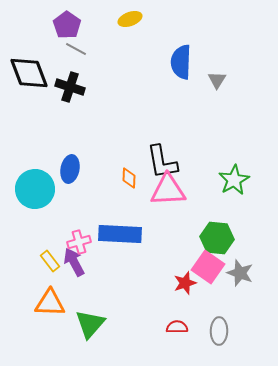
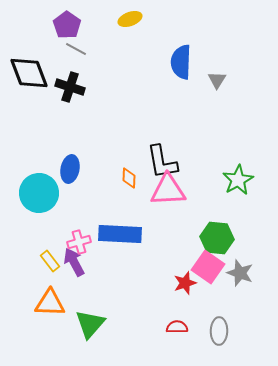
green star: moved 4 px right
cyan circle: moved 4 px right, 4 px down
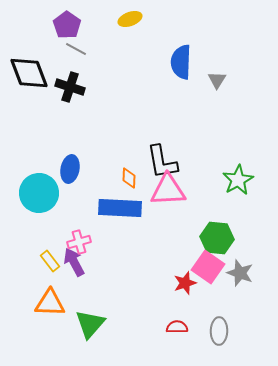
blue rectangle: moved 26 px up
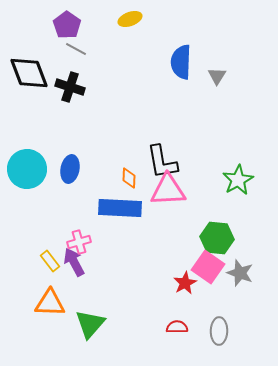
gray triangle: moved 4 px up
cyan circle: moved 12 px left, 24 px up
red star: rotated 10 degrees counterclockwise
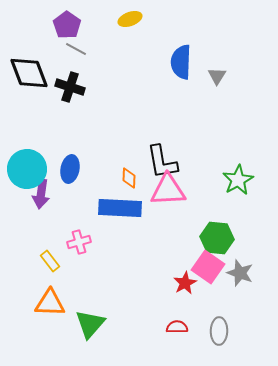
purple arrow: moved 33 px left, 68 px up; rotated 144 degrees counterclockwise
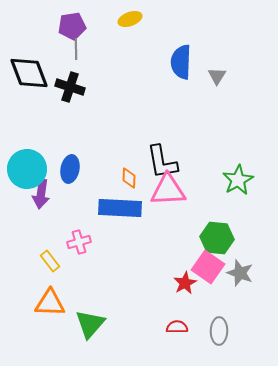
purple pentagon: moved 5 px right, 1 px down; rotated 28 degrees clockwise
gray line: rotated 60 degrees clockwise
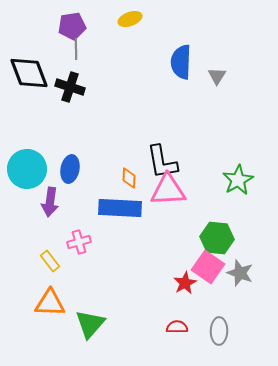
purple arrow: moved 9 px right, 8 px down
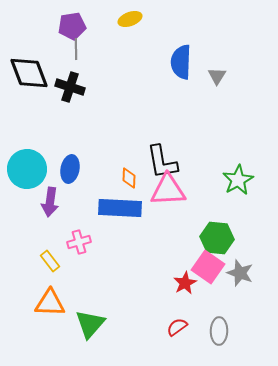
red semicircle: rotated 35 degrees counterclockwise
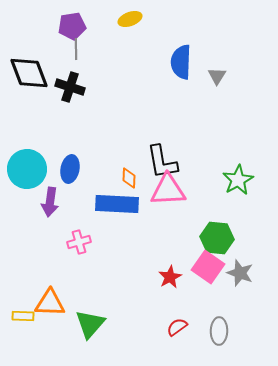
blue rectangle: moved 3 px left, 4 px up
yellow rectangle: moved 27 px left, 55 px down; rotated 50 degrees counterclockwise
red star: moved 15 px left, 6 px up
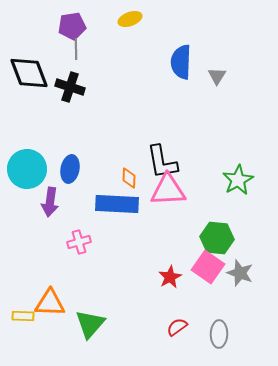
gray ellipse: moved 3 px down
